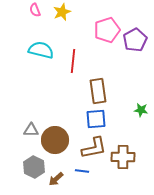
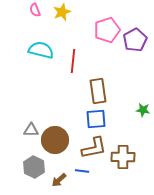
green star: moved 2 px right
brown arrow: moved 3 px right, 1 px down
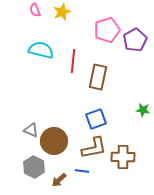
brown rectangle: moved 14 px up; rotated 20 degrees clockwise
blue square: rotated 15 degrees counterclockwise
gray triangle: rotated 21 degrees clockwise
brown circle: moved 1 px left, 1 px down
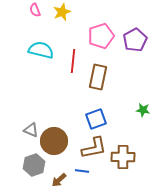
pink pentagon: moved 6 px left, 6 px down
gray hexagon: moved 2 px up; rotated 15 degrees clockwise
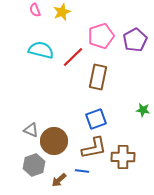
red line: moved 4 px up; rotated 40 degrees clockwise
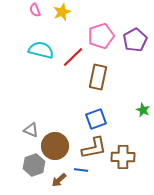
green star: rotated 16 degrees clockwise
brown circle: moved 1 px right, 5 px down
blue line: moved 1 px left, 1 px up
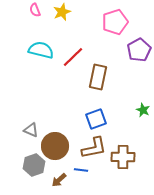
pink pentagon: moved 14 px right, 14 px up
purple pentagon: moved 4 px right, 10 px down
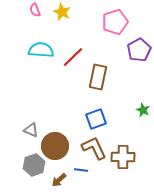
yellow star: rotated 24 degrees counterclockwise
cyan semicircle: rotated 10 degrees counterclockwise
brown L-shape: rotated 104 degrees counterclockwise
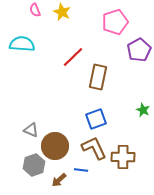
cyan semicircle: moved 19 px left, 6 px up
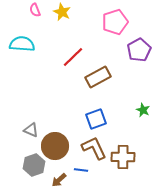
brown rectangle: rotated 50 degrees clockwise
